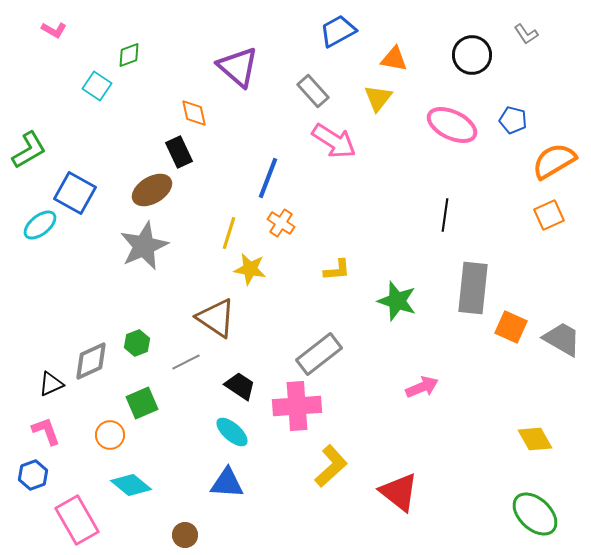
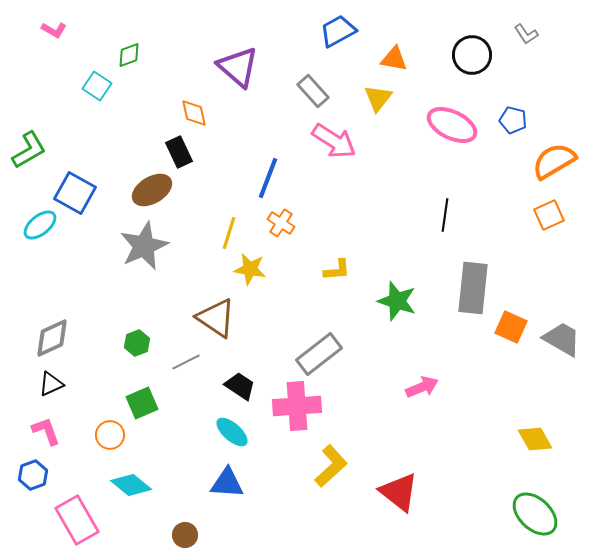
gray diamond at (91, 361): moved 39 px left, 23 px up
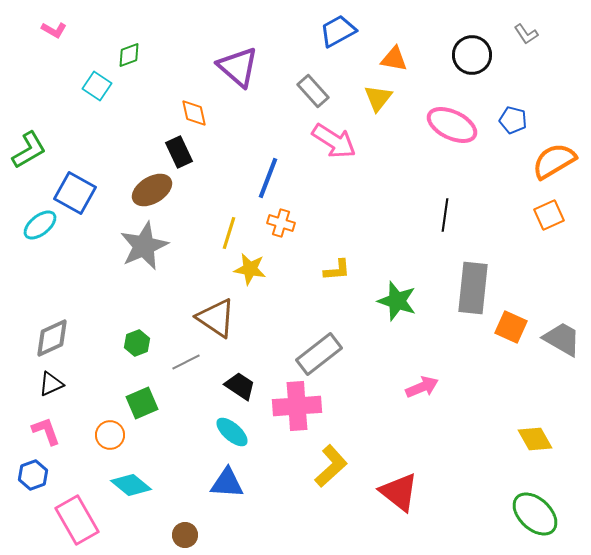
orange cross at (281, 223): rotated 16 degrees counterclockwise
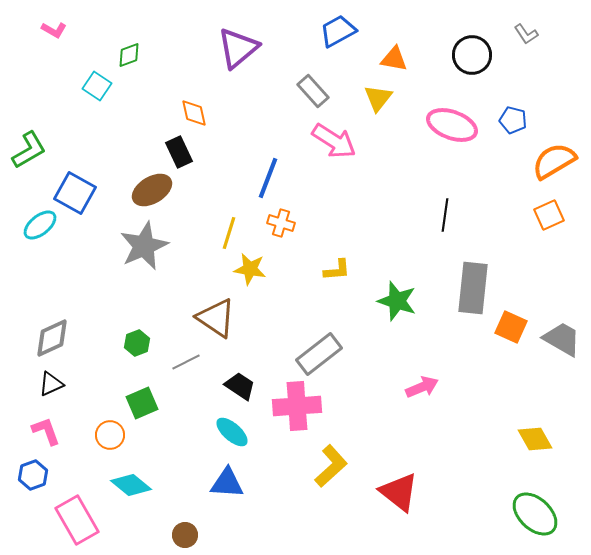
purple triangle at (238, 67): moved 19 px up; rotated 39 degrees clockwise
pink ellipse at (452, 125): rotated 6 degrees counterclockwise
